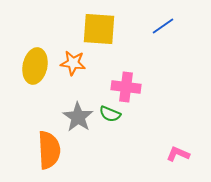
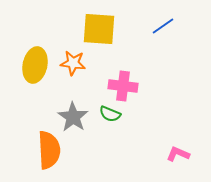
yellow ellipse: moved 1 px up
pink cross: moved 3 px left, 1 px up
gray star: moved 5 px left
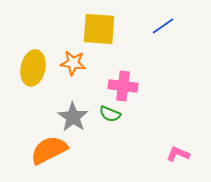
yellow ellipse: moved 2 px left, 3 px down
orange semicircle: rotated 114 degrees counterclockwise
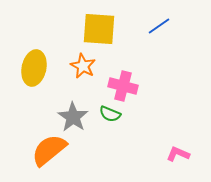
blue line: moved 4 px left
orange star: moved 10 px right, 3 px down; rotated 20 degrees clockwise
yellow ellipse: moved 1 px right
pink cross: rotated 8 degrees clockwise
orange semicircle: rotated 12 degrees counterclockwise
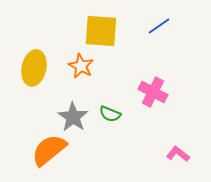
yellow square: moved 2 px right, 2 px down
orange star: moved 2 px left
pink cross: moved 30 px right, 6 px down; rotated 12 degrees clockwise
pink L-shape: rotated 15 degrees clockwise
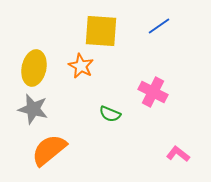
gray star: moved 40 px left, 8 px up; rotated 20 degrees counterclockwise
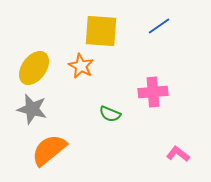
yellow ellipse: rotated 24 degrees clockwise
pink cross: rotated 32 degrees counterclockwise
gray star: moved 1 px left
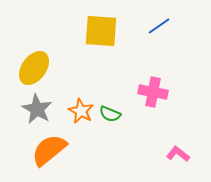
orange star: moved 45 px down
pink cross: rotated 16 degrees clockwise
gray star: moved 5 px right; rotated 16 degrees clockwise
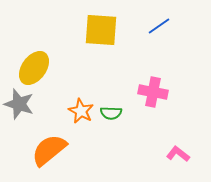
yellow square: moved 1 px up
gray star: moved 18 px left, 5 px up; rotated 12 degrees counterclockwise
green semicircle: moved 1 px right, 1 px up; rotated 20 degrees counterclockwise
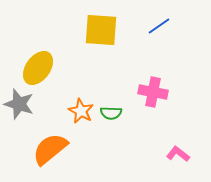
yellow ellipse: moved 4 px right
orange semicircle: moved 1 px right, 1 px up
